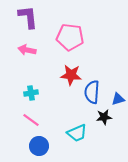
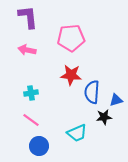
pink pentagon: moved 1 px right, 1 px down; rotated 12 degrees counterclockwise
blue triangle: moved 2 px left, 1 px down
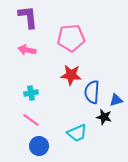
black star: rotated 21 degrees clockwise
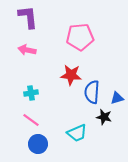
pink pentagon: moved 9 px right, 1 px up
blue triangle: moved 1 px right, 2 px up
blue circle: moved 1 px left, 2 px up
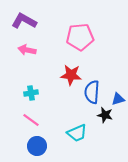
purple L-shape: moved 4 px left, 4 px down; rotated 55 degrees counterclockwise
blue triangle: moved 1 px right, 1 px down
black star: moved 1 px right, 2 px up
blue circle: moved 1 px left, 2 px down
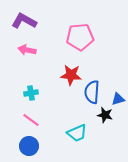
blue circle: moved 8 px left
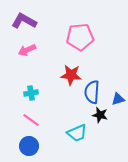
pink arrow: rotated 36 degrees counterclockwise
black star: moved 5 px left
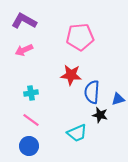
pink arrow: moved 3 px left
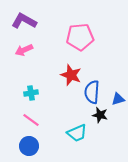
red star: rotated 15 degrees clockwise
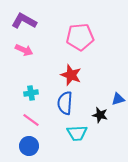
pink arrow: rotated 132 degrees counterclockwise
blue semicircle: moved 27 px left, 11 px down
cyan trapezoid: rotated 20 degrees clockwise
